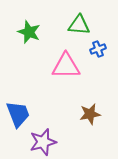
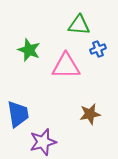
green star: moved 18 px down
blue trapezoid: rotated 12 degrees clockwise
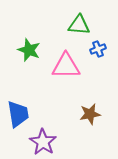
purple star: rotated 24 degrees counterclockwise
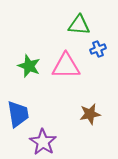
green star: moved 16 px down
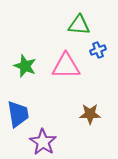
blue cross: moved 1 px down
green star: moved 4 px left
brown star: rotated 10 degrees clockwise
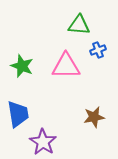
green star: moved 3 px left
brown star: moved 4 px right, 3 px down; rotated 10 degrees counterclockwise
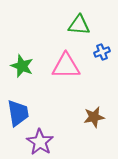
blue cross: moved 4 px right, 2 px down
blue trapezoid: moved 1 px up
purple star: moved 3 px left
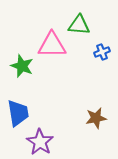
pink triangle: moved 14 px left, 21 px up
brown star: moved 2 px right, 1 px down
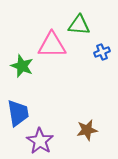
brown star: moved 9 px left, 12 px down
purple star: moved 1 px up
